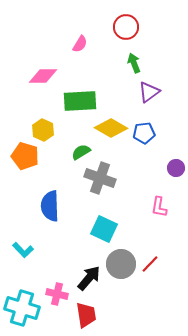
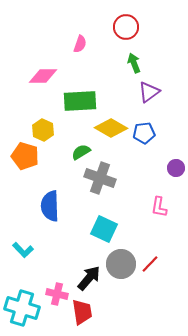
pink semicircle: rotated 12 degrees counterclockwise
red trapezoid: moved 4 px left, 3 px up
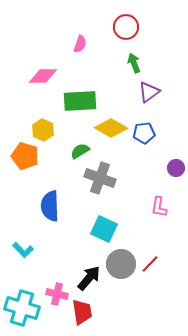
green semicircle: moved 1 px left, 1 px up
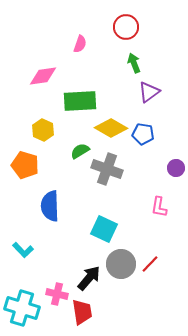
pink diamond: rotated 8 degrees counterclockwise
blue pentagon: moved 1 px left, 1 px down; rotated 15 degrees clockwise
orange pentagon: moved 9 px down
gray cross: moved 7 px right, 9 px up
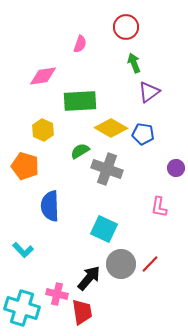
orange pentagon: moved 1 px down
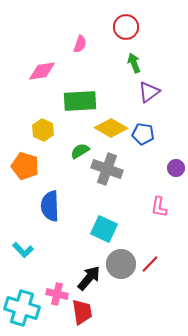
pink diamond: moved 1 px left, 5 px up
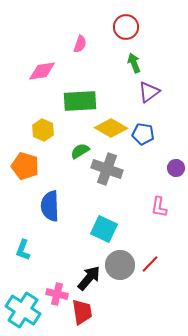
cyan L-shape: rotated 65 degrees clockwise
gray circle: moved 1 px left, 1 px down
cyan cross: moved 1 px right, 2 px down; rotated 16 degrees clockwise
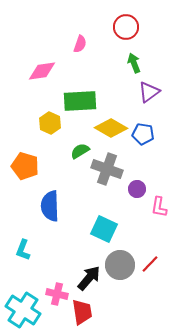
yellow hexagon: moved 7 px right, 7 px up
purple circle: moved 39 px left, 21 px down
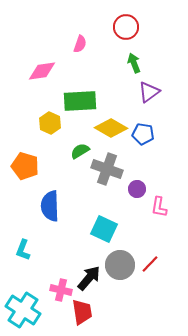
pink cross: moved 4 px right, 4 px up
